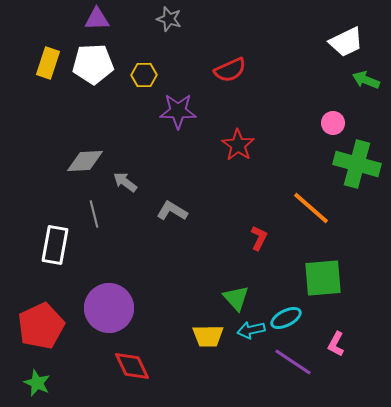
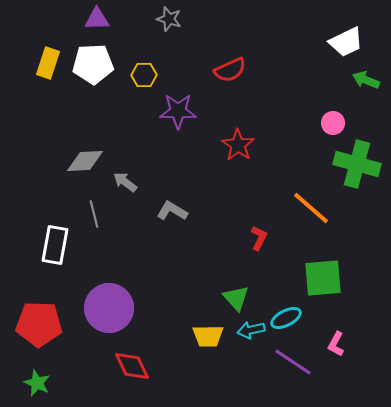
red pentagon: moved 2 px left, 2 px up; rotated 27 degrees clockwise
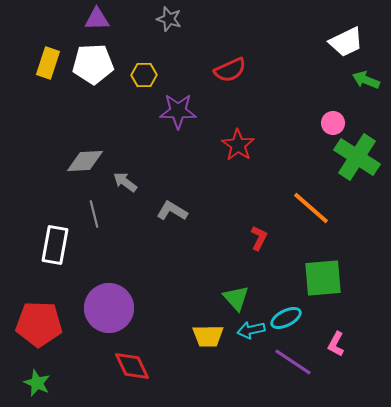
green cross: moved 7 px up; rotated 18 degrees clockwise
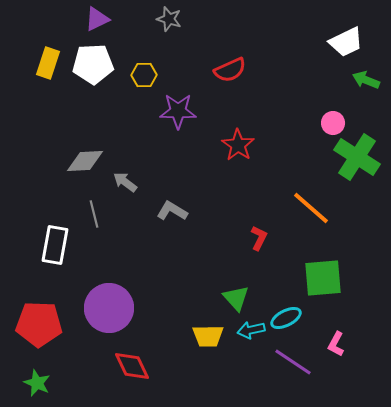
purple triangle: rotated 24 degrees counterclockwise
